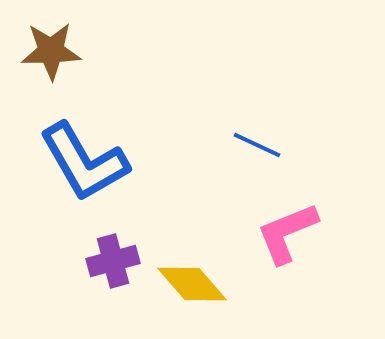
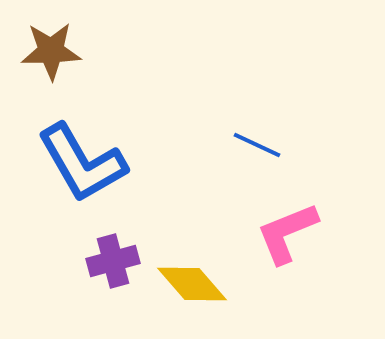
blue L-shape: moved 2 px left, 1 px down
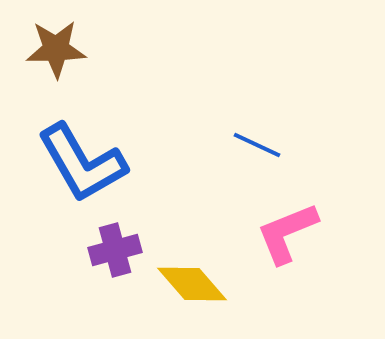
brown star: moved 5 px right, 2 px up
purple cross: moved 2 px right, 11 px up
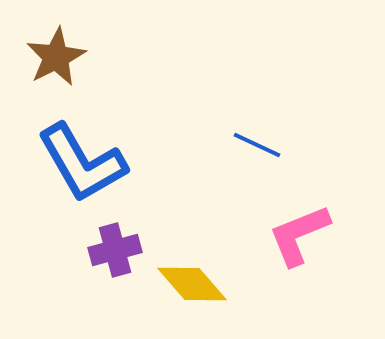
brown star: moved 8 px down; rotated 26 degrees counterclockwise
pink L-shape: moved 12 px right, 2 px down
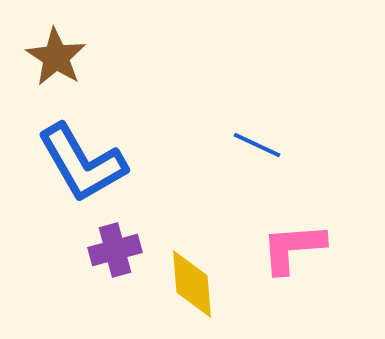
brown star: rotated 12 degrees counterclockwise
pink L-shape: moved 6 px left, 13 px down; rotated 18 degrees clockwise
yellow diamond: rotated 36 degrees clockwise
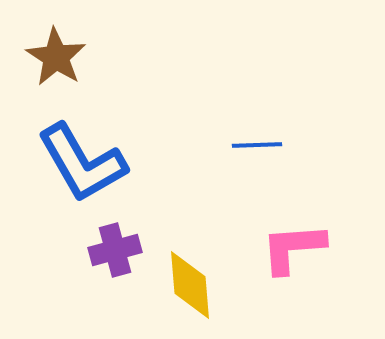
blue line: rotated 27 degrees counterclockwise
yellow diamond: moved 2 px left, 1 px down
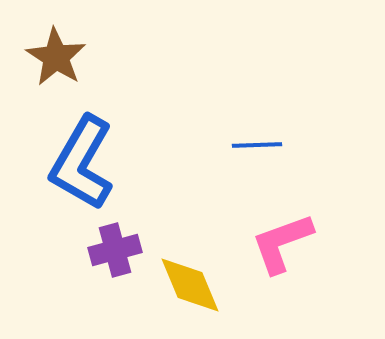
blue L-shape: rotated 60 degrees clockwise
pink L-shape: moved 11 px left, 5 px up; rotated 16 degrees counterclockwise
yellow diamond: rotated 18 degrees counterclockwise
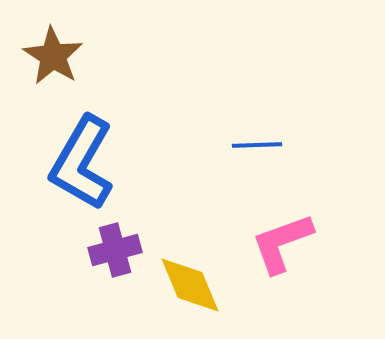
brown star: moved 3 px left, 1 px up
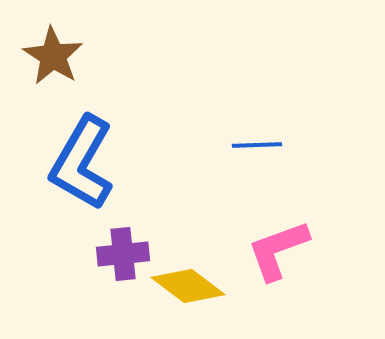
pink L-shape: moved 4 px left, 7 px down
purple cross: moved 8 px right, 4 px down; rotated 9 degrees clockwise
yellow diamond: moved 2 px left, 1 px down; rotated 30 degrees counterclockwise
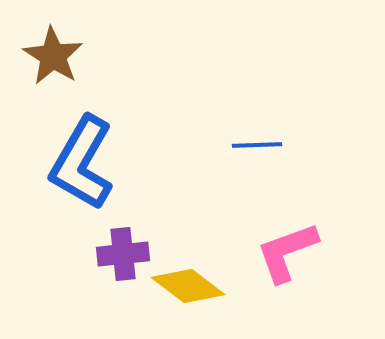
pink L-shape: moved 9 px right, 2 px down
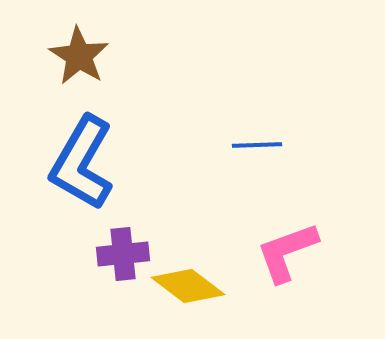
brown star: moved 26 px right
